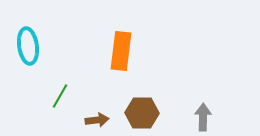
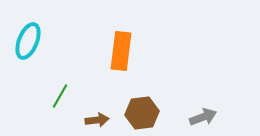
cyan ellipse: moved 5 px up; rotated 30 degrees clockwise
brown hexagon: rotated 8 degrees counterclockwise
gray arrow: rotated 68 degrees clockwise
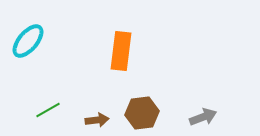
cyan ellipse: rotated 18 degrees clockwise
green line: moved 12 px left, 14 px down; rotated 30 degrees clockwise
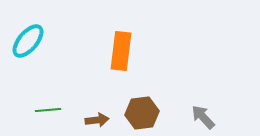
green line: rotated 25 degrees clockwise
gray arrow: rotated 112 degrees counterclockwise
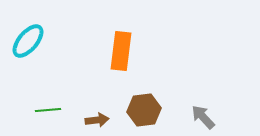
brown hexagon: moved 2 px right, 3 px up
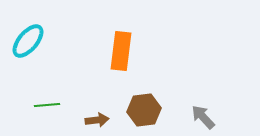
green line: moved 1 px left, 5 px up
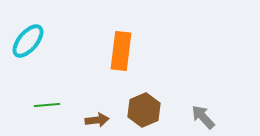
brown hexagon: rotated 16 degrees counterclockwise
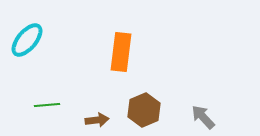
cyan ellipse: moved 1 px left, 1 px up
orange rectangle: moved 1 px down
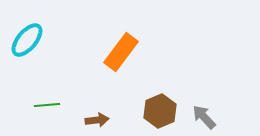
orange rectangle: rotated 30 degrees clockwise
brown hexagon: moved 16 px right, 1 px down
gray arrow: moved 1 px right
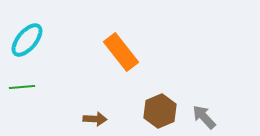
orange rectangle: rotated 75 degrees counterclockwise
green line: moved 25 px left, 18 px up
brown arrow: moved 2 px left, 1 px up; rotated 10 degrees clockwise
